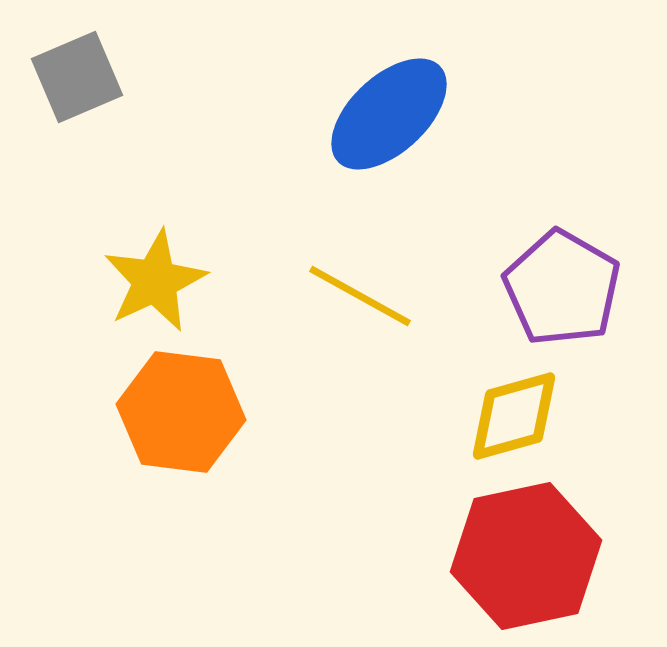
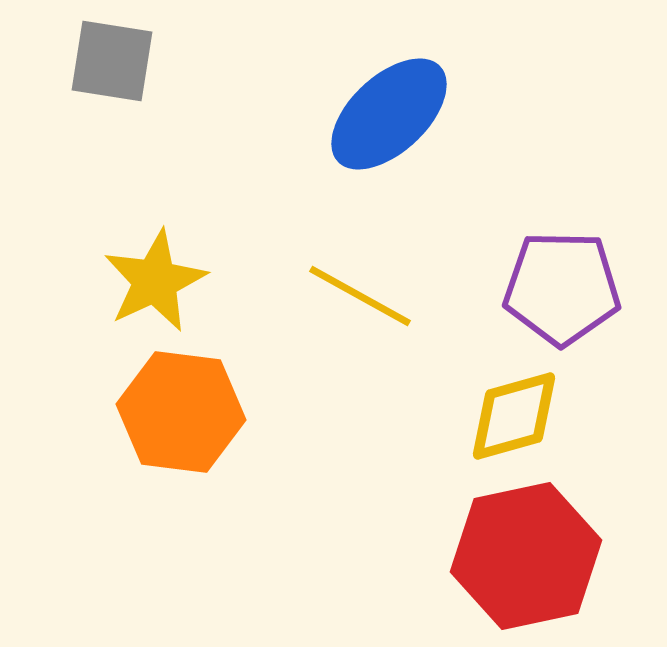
gray square: moved 35 px right, 16 px up; rotated 32 degrees clockwise
purple pentagon: rotated 29 degrees counterclockwise
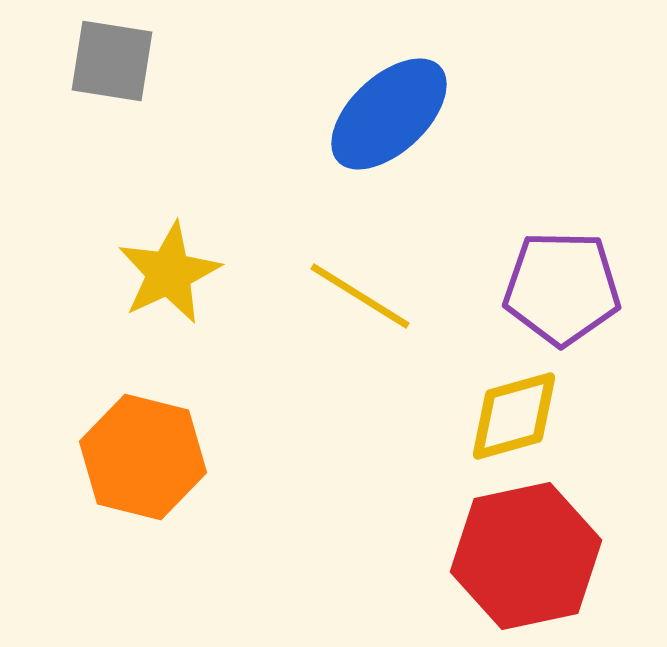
yellow star: moved 14 px right, 8 px up
yellow line: rotated 3 degrees clockwise
orange hexagon: moved 38 px left, 45 px down; rotated 7 degrees clockwise
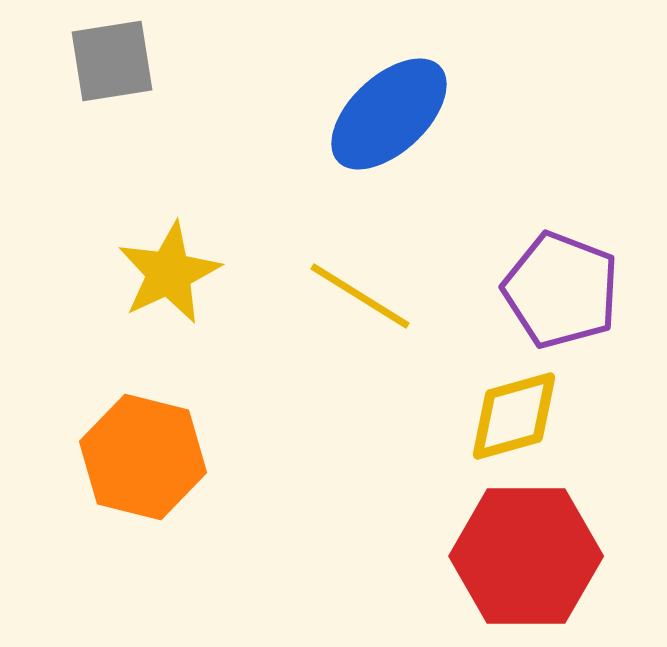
gray square: rotated 18 degrees counterclockwise
purple pentagon: moved 1 px left, 2 px down; rotated 20 degrees clockwise
red hexagon: rotated 12 degrees clockwise
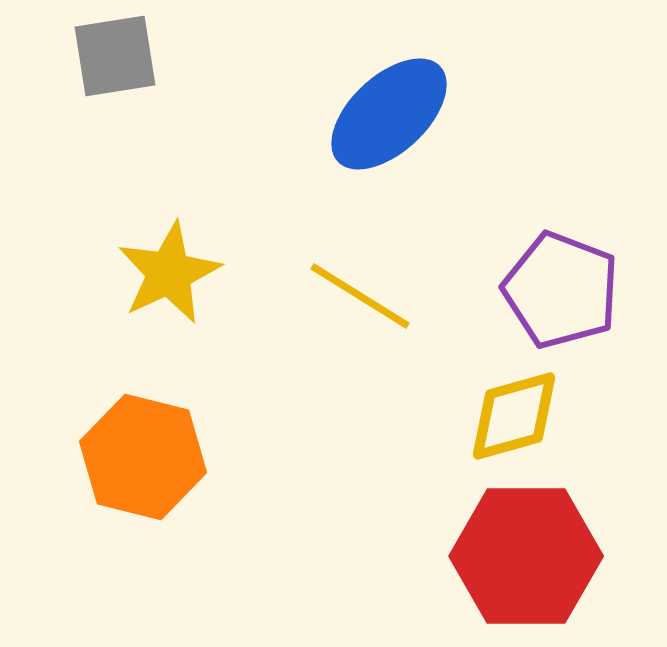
gray square: moved 3 px right, 5 px up
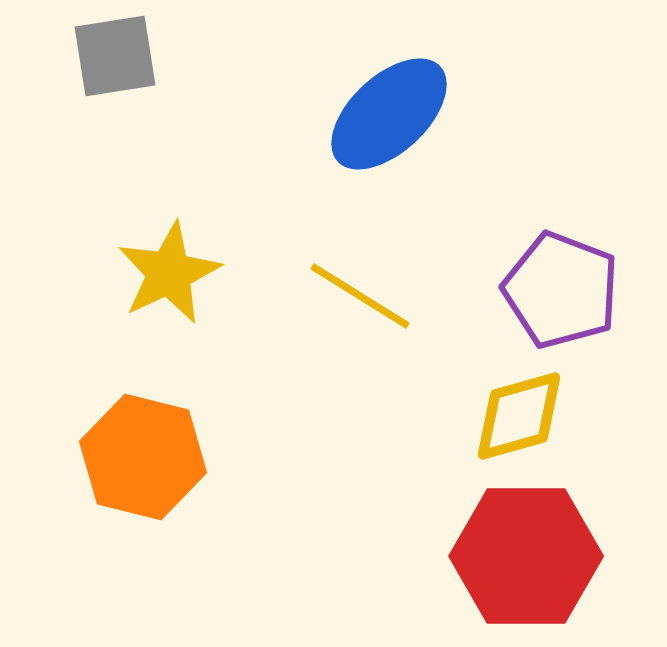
yellow diamond: moved 5 px right
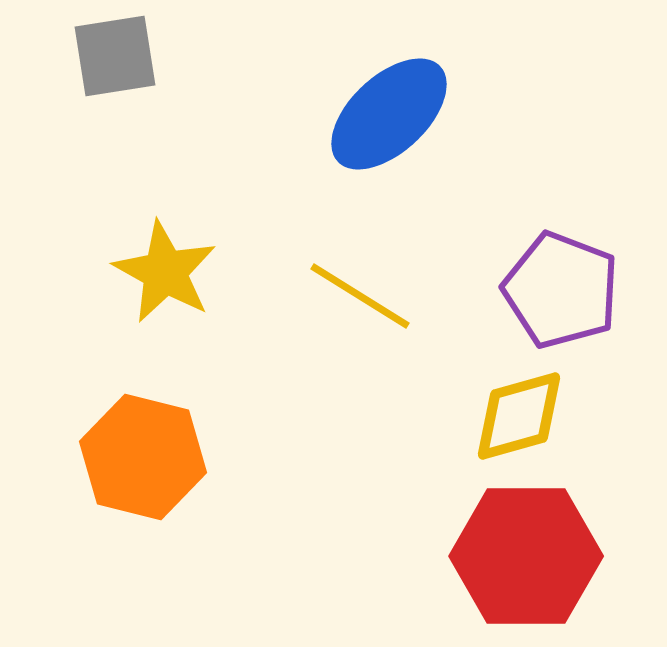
yellow star: moved 4 px left, 1 px up; rotated 18 degrees counterclockwise
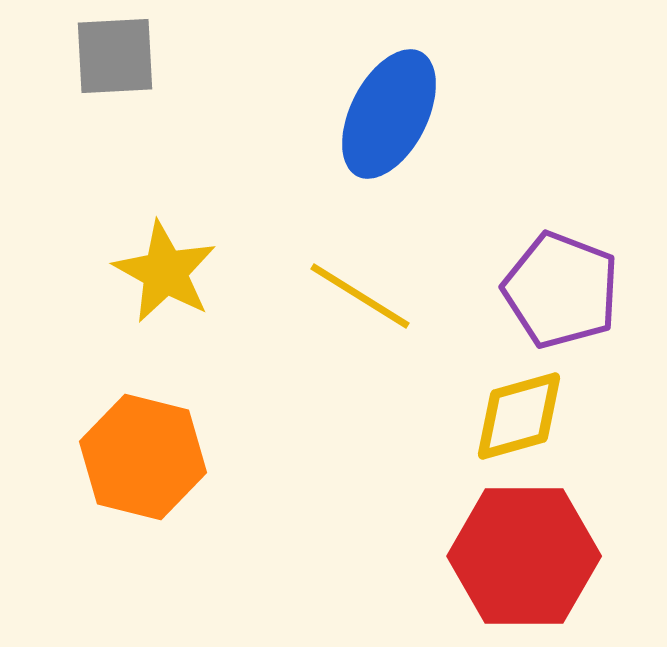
gray square: rotated 6 degrees clockwise
blue ellipse: rotated 20 degrees counterclockwise
red hexagon: moved 2 px left
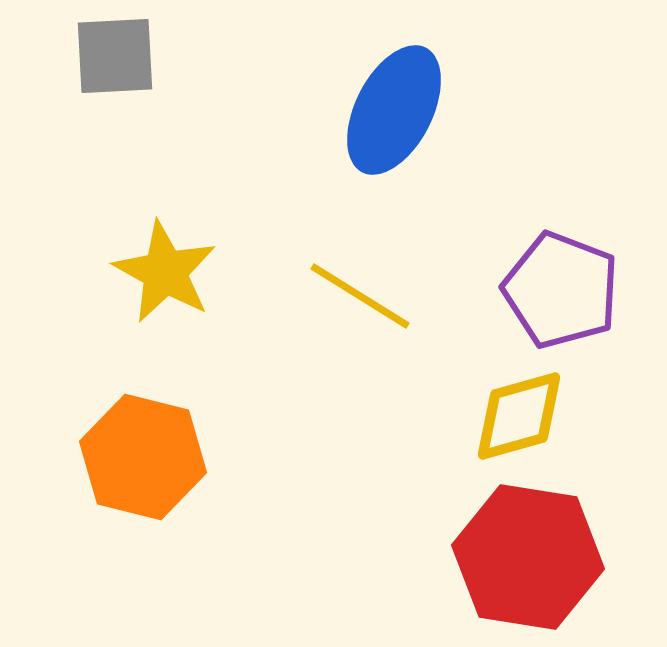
blue ellipse: moved 5 px right, 4 px up
red hexagon: moved 4 px right, 1 px down; rotated 9 degrees clockwise
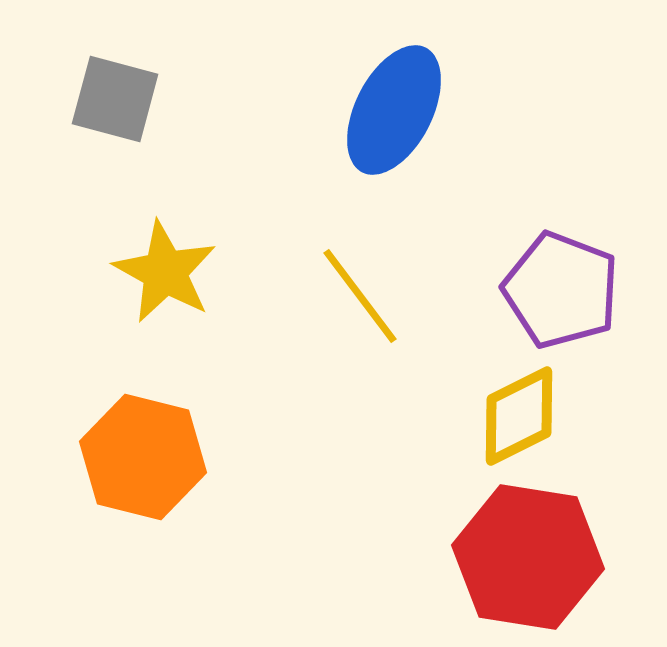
gray square: moved 43 px down; rotated 18 degrees clockwise
yellow line: rotated 21 degrees clockwise
yellow diamond: rotated 11 degrees counterclockwise
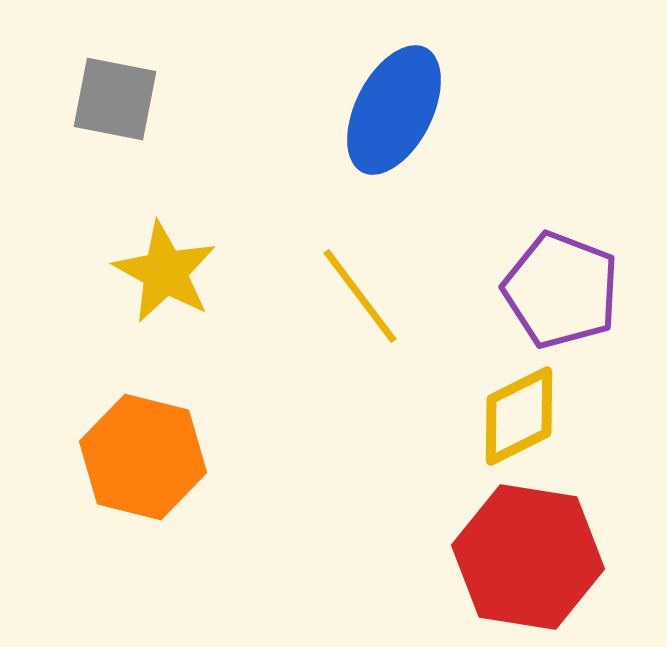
gray square: rotated 4 degrees counterclockwise
